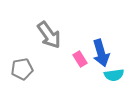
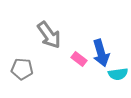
pink rectangle: moved 1 px left; rotated 21 degrees counterclockwise
gray pentagon: rotated 15 degrees clockwise
cyan semicircle: moved 4 px right, 1 px up
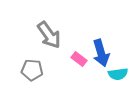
gray pentagon: moved 10 px right, 1 px down
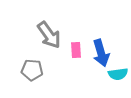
pink rectangle: moved 3 px left, 9 px up; rotated 49 degrees clockwise
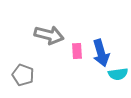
gray arrow: rotated 40 degrees counterclockwise
pink rectangle: moved 1 px right, 1 px down
gray pentagon: moved 9 px left, 5 px down; rotated 15 degrees clockwise
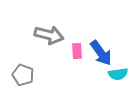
blue arrow: rotated 20 degrees counterclockwise
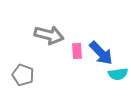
blue arrow: rotated 8 degrees counterclockwise
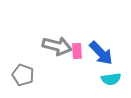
gray arrow: moved 8 px right, 11 px down
cyan semicircle: moved 7 px left, 5 px down
